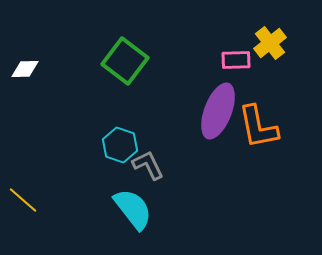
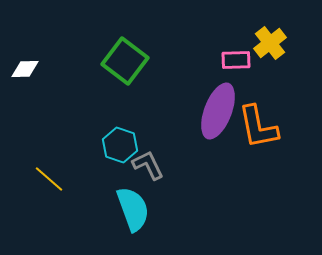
yellow line: moved 26 px right, 21 px up
cyan semicircle: rotated 18 degrees clockwise
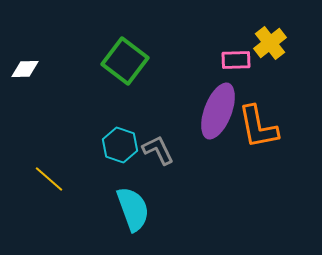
gray L-shape: moved 10 px right, 15 px up
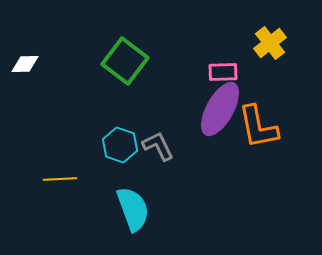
pink rectangle: moved 13 px left, 12 px down
white diamond: moved 5 px up
purple ellipse: moved 2 px right, 2 px up; rotated 8 degrees clockwise
gray L-shape: moved 4 px up
yellow line: moved 11 px right; rotated 44 degrees counterclockwise
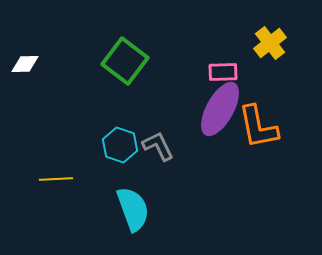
yellow line: moved 4 px left
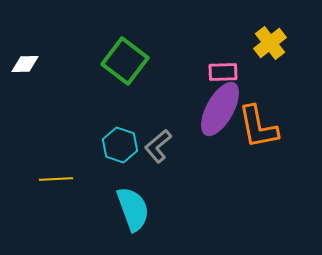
gray L-shape: rotated 104 degrees counterclockwise
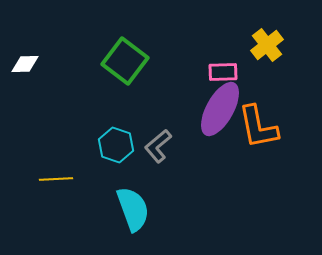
yellow cross: moved 3 px left, 2 px down
cyan hexagon: moved 4 px left
